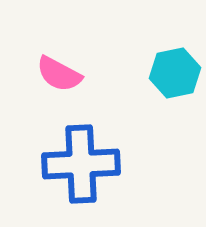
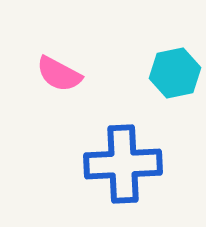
blue cross: moved 42 px right
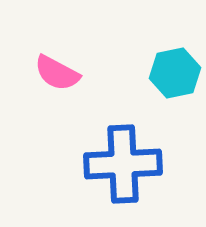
pink semicircle: moved 2 px left, 1 px up
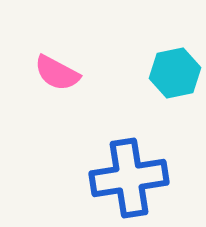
blue cross: moved 6 px right, 14 px down; rotated 6 degrees counterclockwise
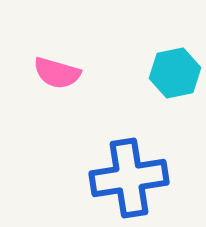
pink semicircle: rotated 12 degrees counterclockwise
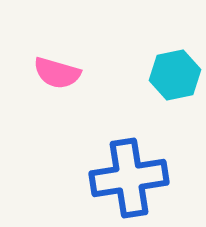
cyan hexagon: moved 2 px down
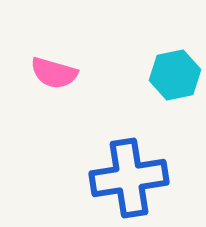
pink semicircle: moved 3 px left
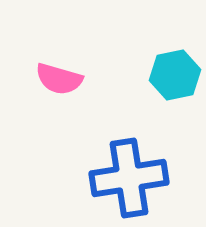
pink semicircle: moved 5 px right, 6 px down
